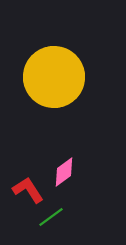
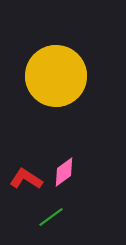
yellow circle: moved 2 px right, 1 px up
red L-shape: moved 2 px left, 11 px up; rotated 24 degrees counterclockwise
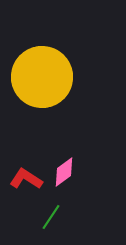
yellow circle: moved 14 px left, 1 px down
green line: rotated 20 degrees counterclockwise
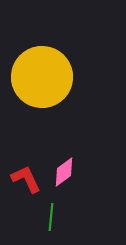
red L-shape: rotated 32 degrees clockwise
green line: rotated 28 degrees counterclockwise
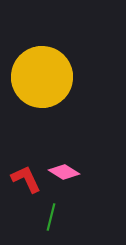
pink diamond: rotated 68 degrees clockwise
green line: rotated 8 degrees clockwise
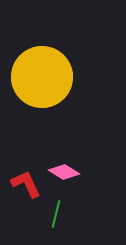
red L-shape: moved 5 px down
green line: moved 5 px right, 3 px up
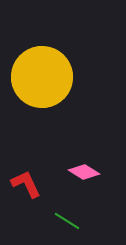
pink diamond: moved 20 px right
green line: moved 11 px right, 7 px down; rotated 72 degrees counterclockwise
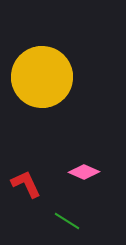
pink diamond: rotated 8 degrees counterclockwise
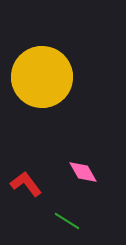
pink diamond: moved 1 px left; rotated 36 degrees clockwise
red L-shape: rotated 12 degrees counterclockwise
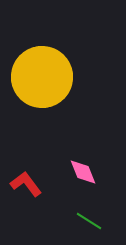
pink diamond: rotated 8 degrees clockwise
green line: moved 22 px right
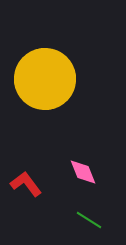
yellow circle: moved 3 px right, 2 px down
green line: moved 1 px up
